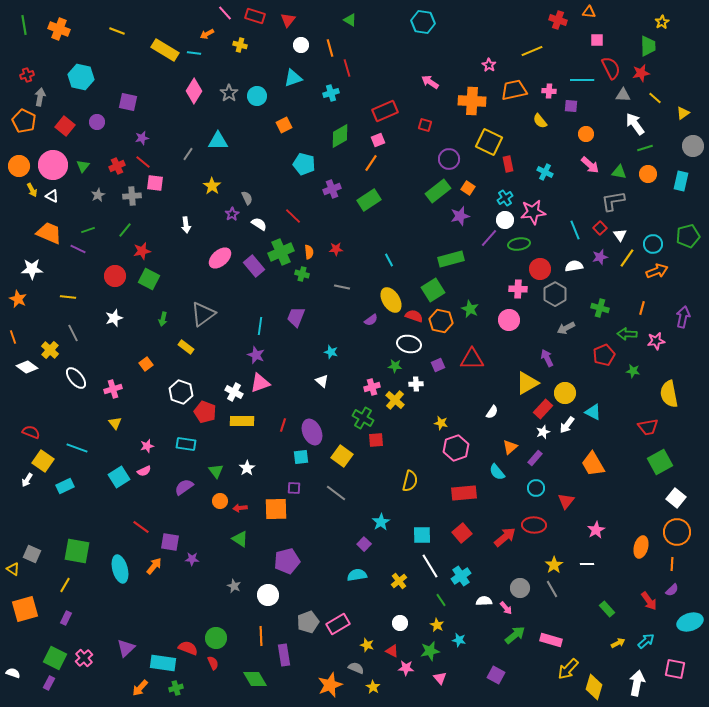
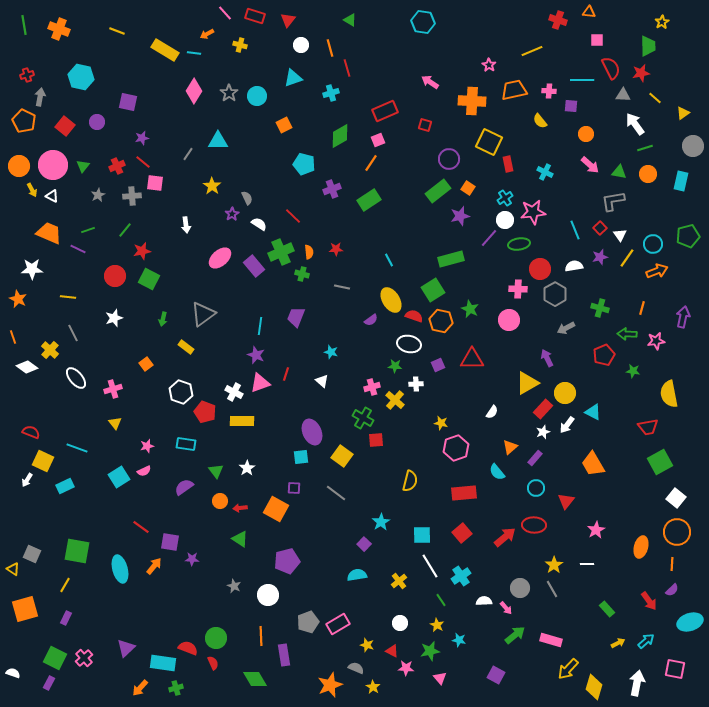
red line at (283, 425): moved 3 px right, 51 px up
yellow square at (43, 461): rotated 10 degrees counterclockwise
orange square at (276, 509): rotated 30 degrees clockwise
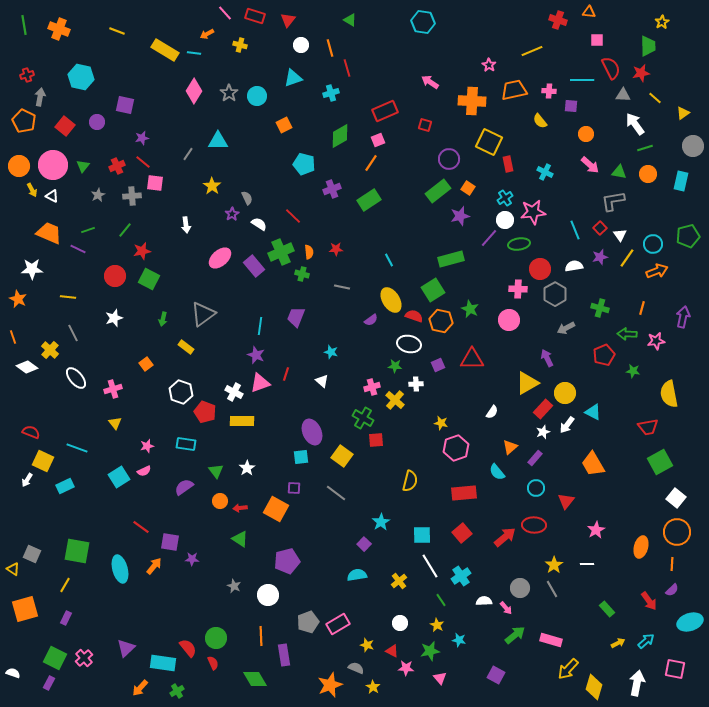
purple square at (128, 102): moved 3 px left, 3 px down
red semicircle at (188, 648): rotated 30 degrees clockwise
green cross at (176, 688): moved 1 px right, 3 px down; rotated 16 degrees counterclockwise
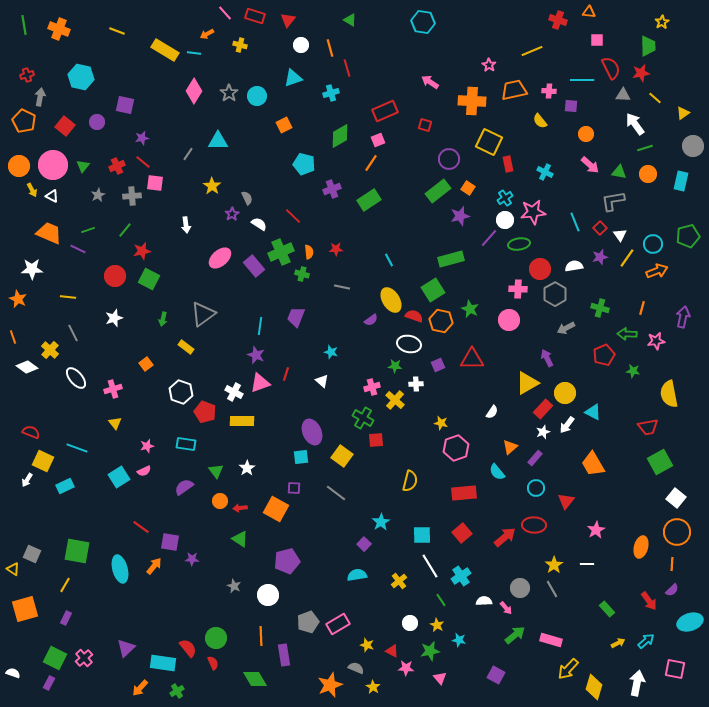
cyan line at (575, 230): moved 8 px up
white circle at (400, 623): moved 10 px right
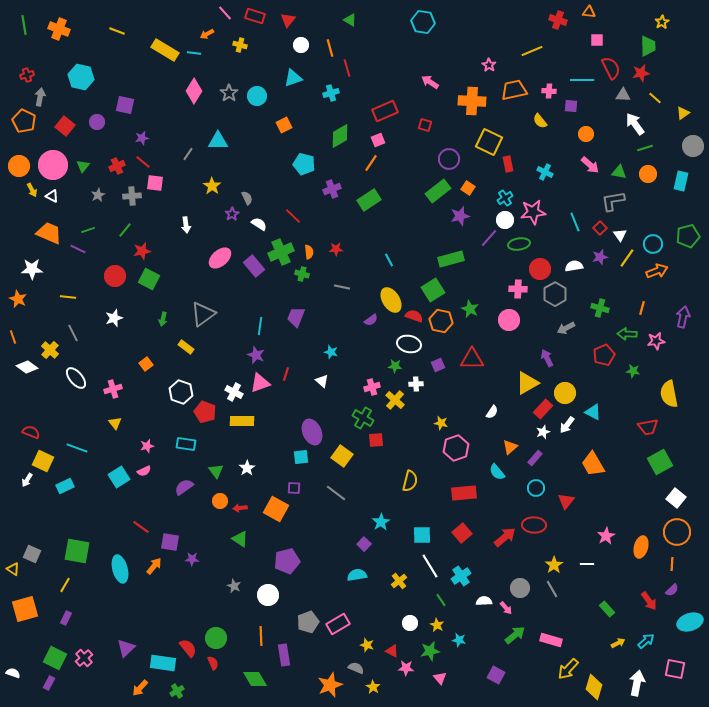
pink star at (596, 530): moved 10 px right, 6 px down
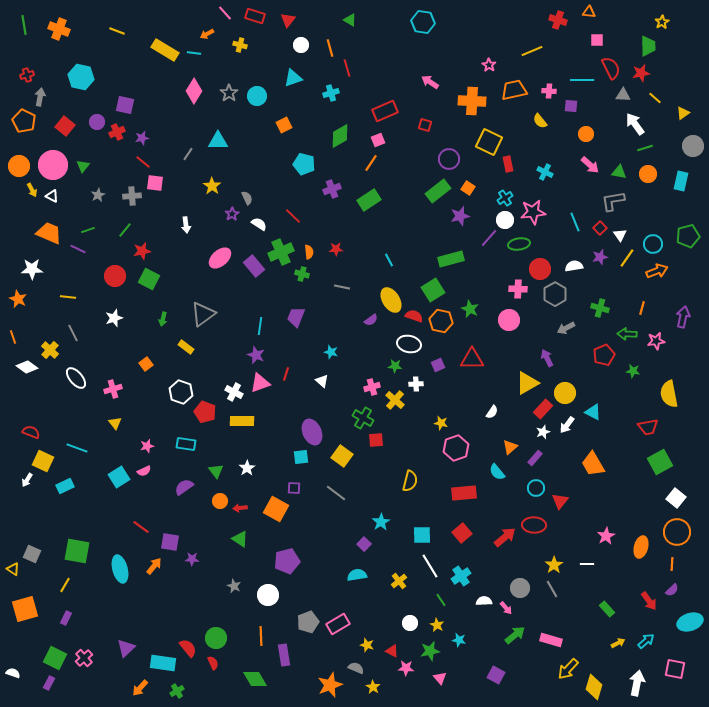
red cross at (117, 166): moved 34 px up
red triangle at (566, 501): moved 6 px left
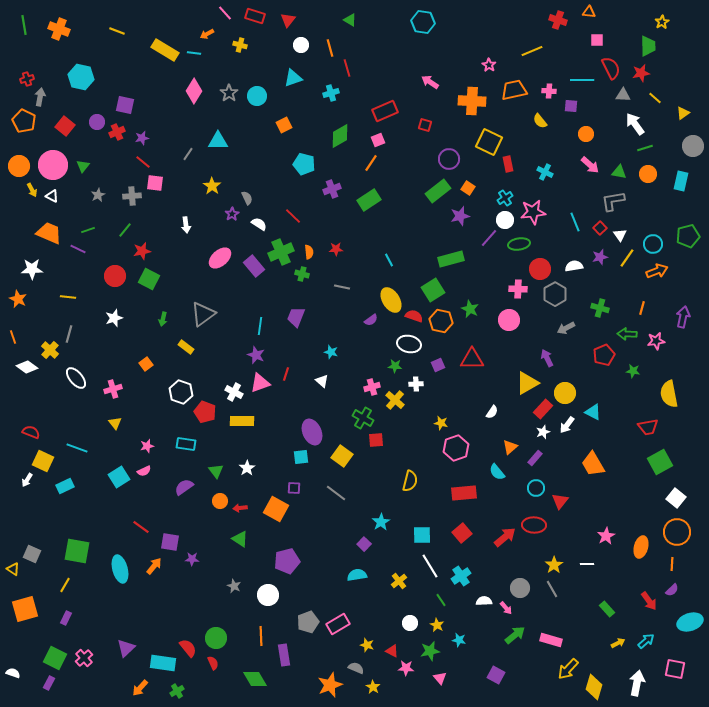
red cross at (27, 75): moved 4 px down
gray line at (73, 333): moved 4 px left, 1 px down; rotated 42 degrees clockwise
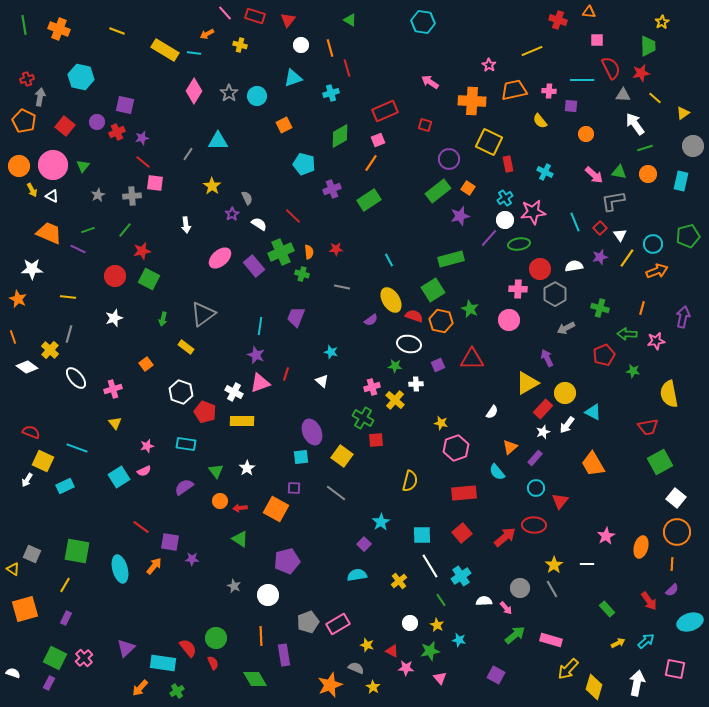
pink arrow at (590, 165): moved 4 px right, 10 px down
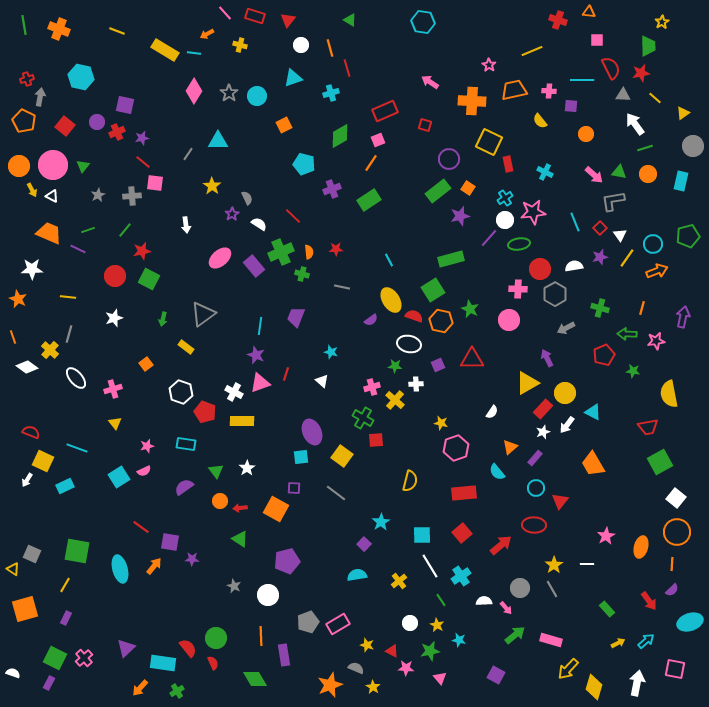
red arrow at (505, 537): moved 4 px left, 8 px down
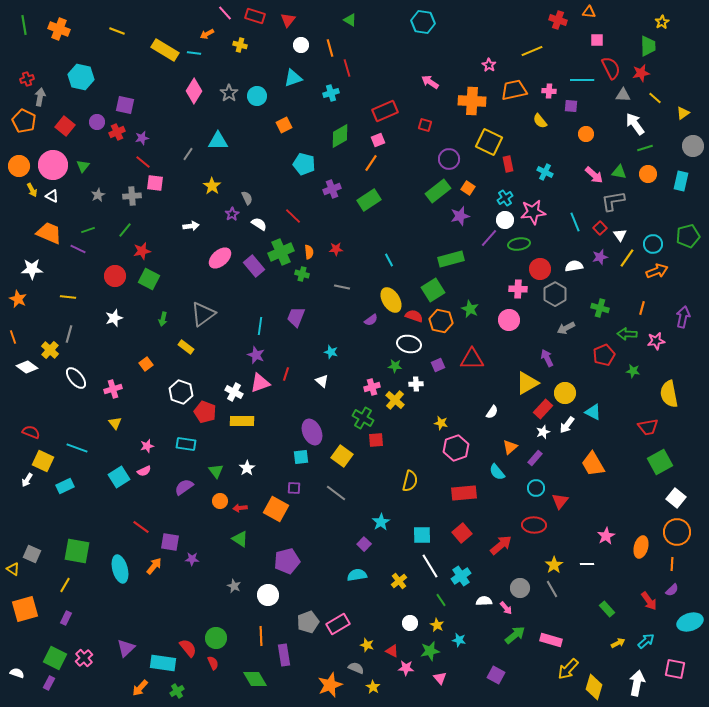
white arrow at (186, 225): moved 5 px right, 1 px down; rotated 91 degrees counterclockwise
white semicircle at (13, 673): moved 4 px right
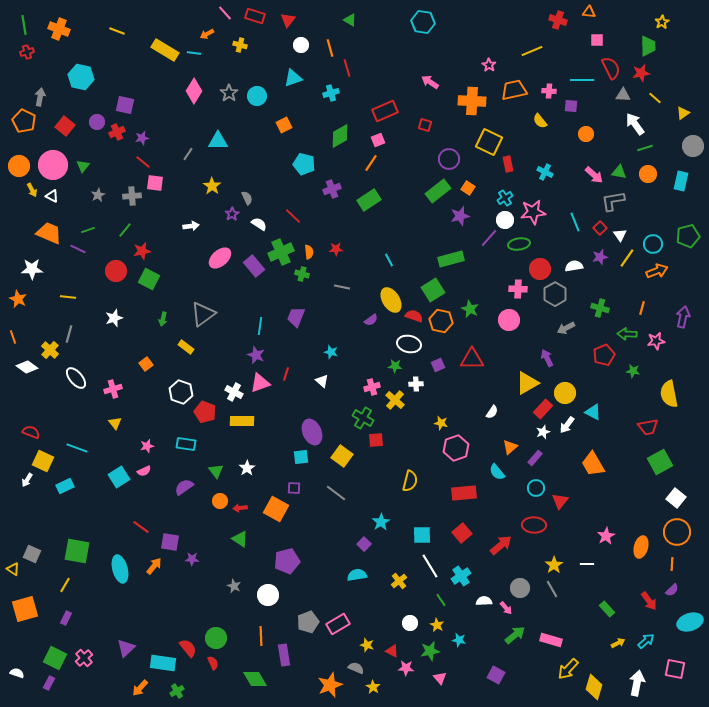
red cross at (27, 79): moved 27 px up
red circle at (115, 276): moved 1 px right, 5 px up
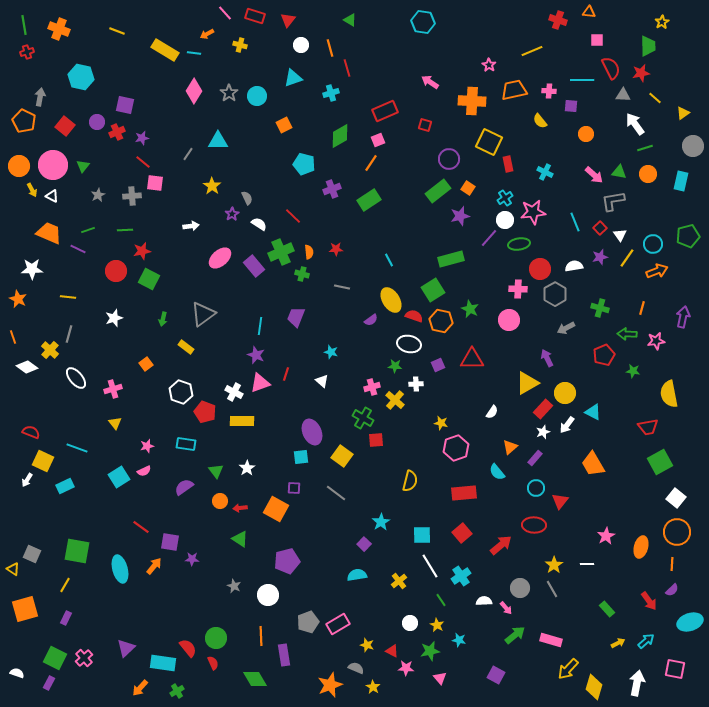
green line at (125, 230): rotated 49 degrees clockwise
